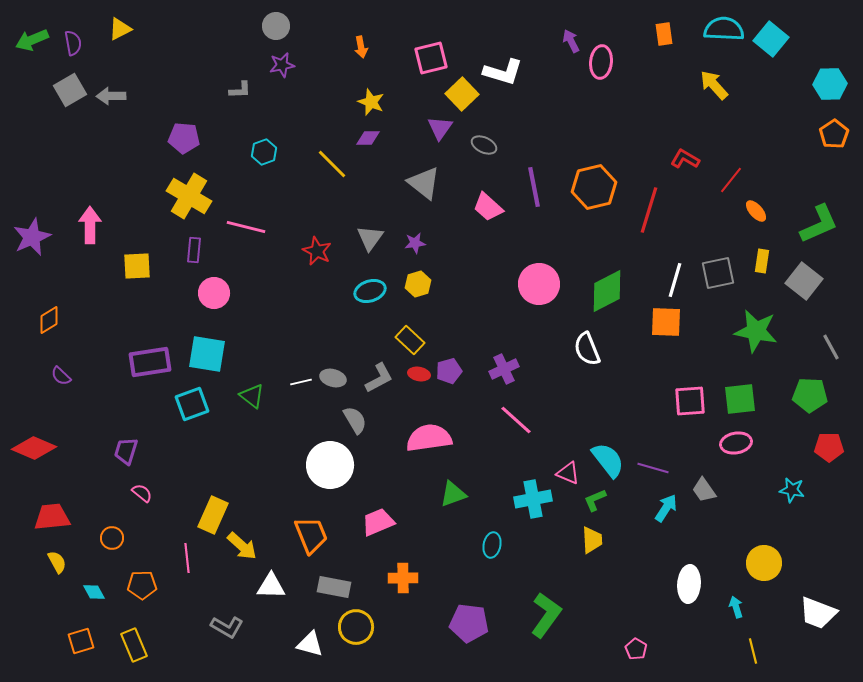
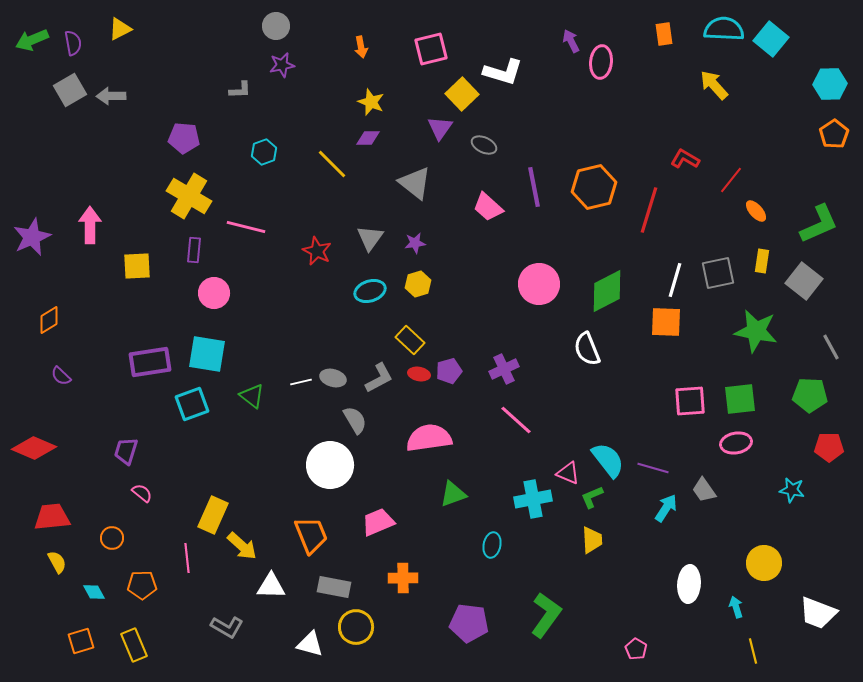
pink square at (431, 58): moved 9 px up
gray triangle at (424, 183): moved 9 px left
green L-shape at (595, 500): moved 3 px left, 3 px up
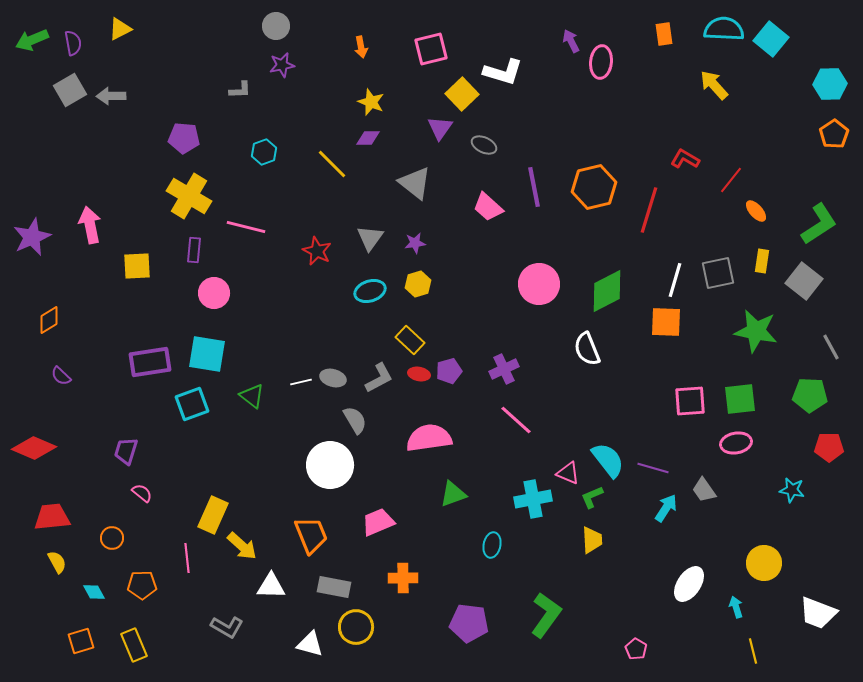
green L-shape at (819, 224): rotated 9 degrees counterclockwise
pink arrow at (90, 225): rotated 12 degrees counterclockwise
white ellipse at (689, 584): rotated 30 degrees clockwise
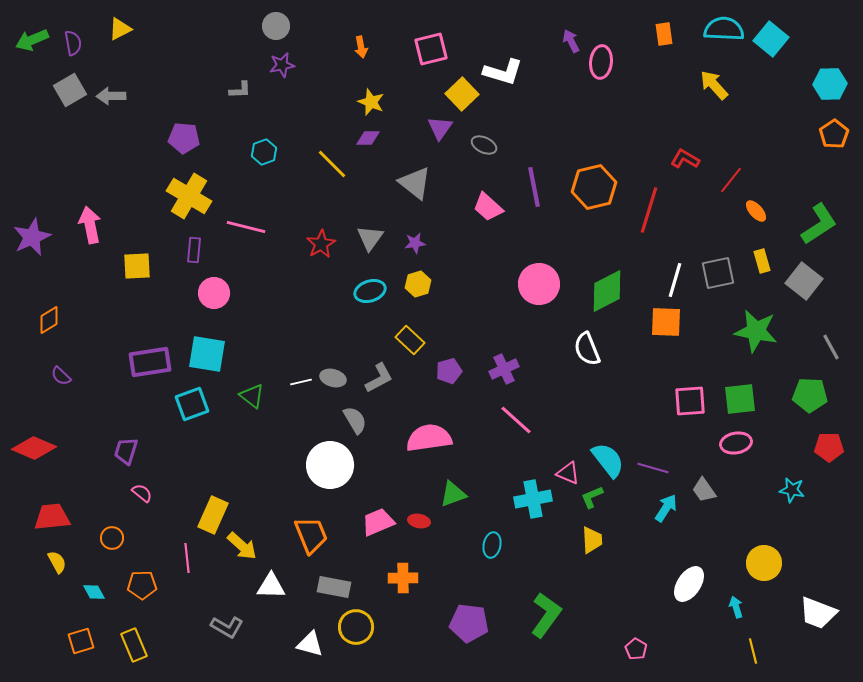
red star at (317, 251): moved 4 px right, 7 px up; rotated 16 degrees clockwise
yellow rectangle at (762, 261): rotated 25 degrees counterclockwise
red ellipse at (419, 374): moved 147 px down
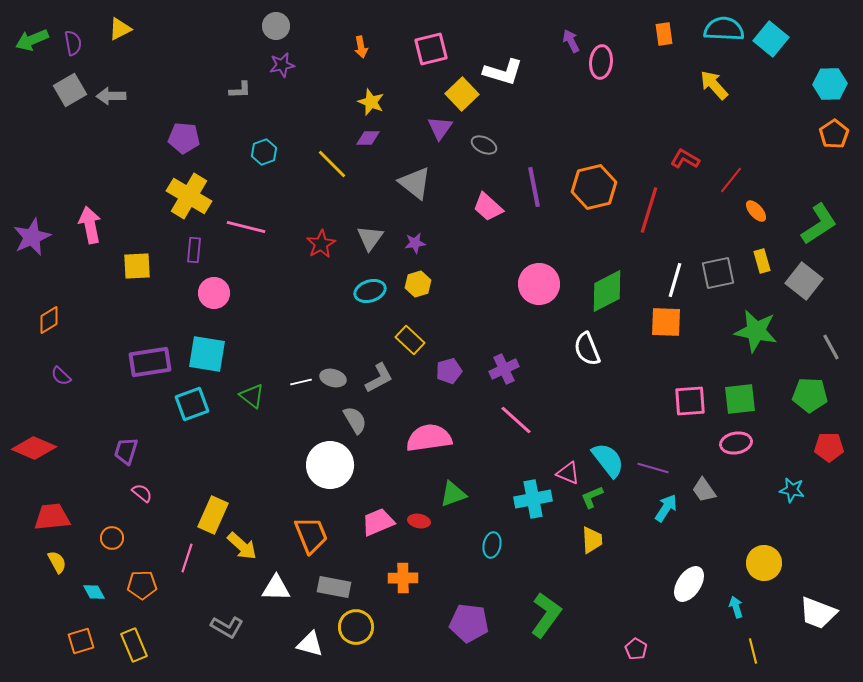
pink line at (187, 558): rotated 24 degrees clockwise
white triangle at (271, 586): moved 5 px right, 2 px down
